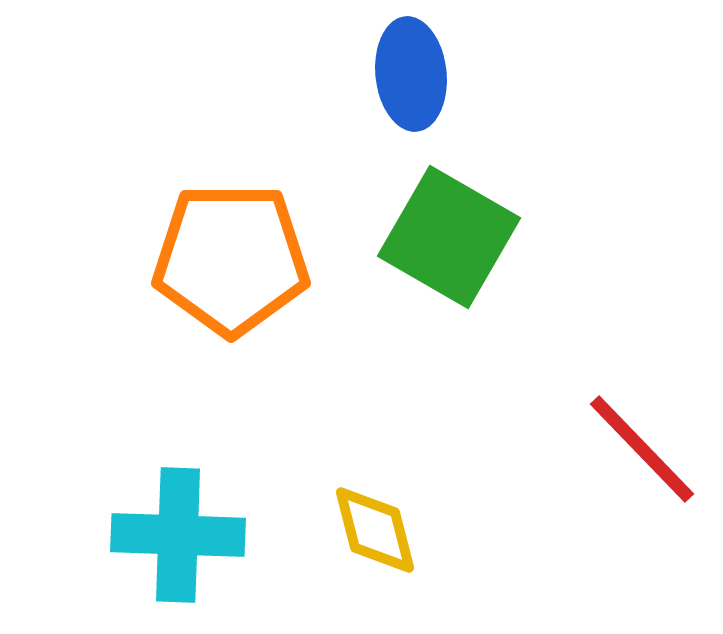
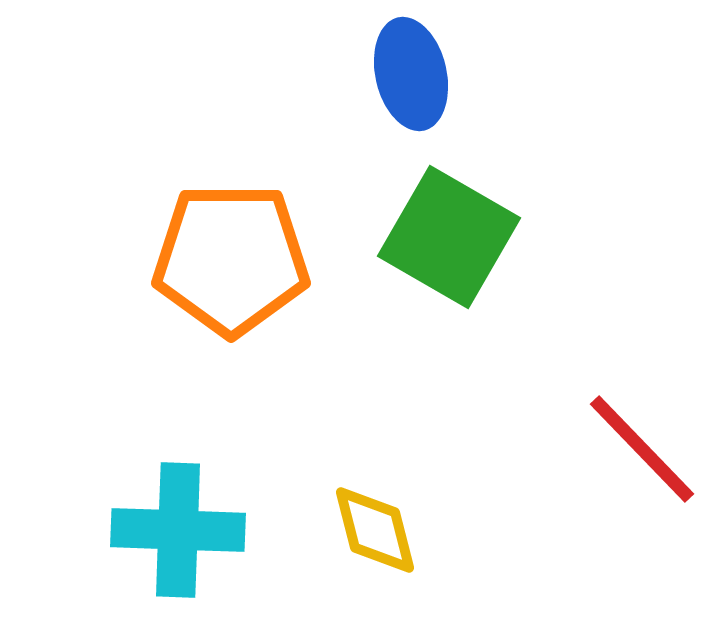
blue ellipse: rotated 7 degrees counterclockwise
cyan cross: moved 5 px up
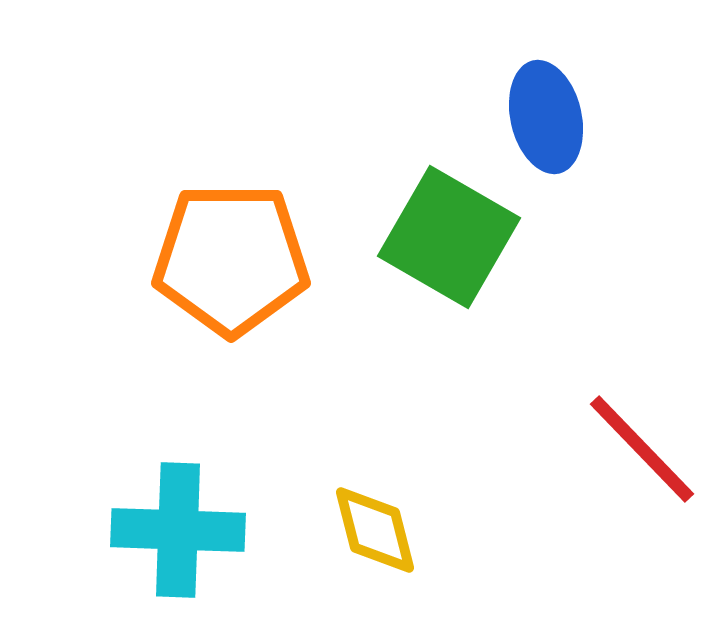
blue ellipse: moved 135 px right, 43 px down
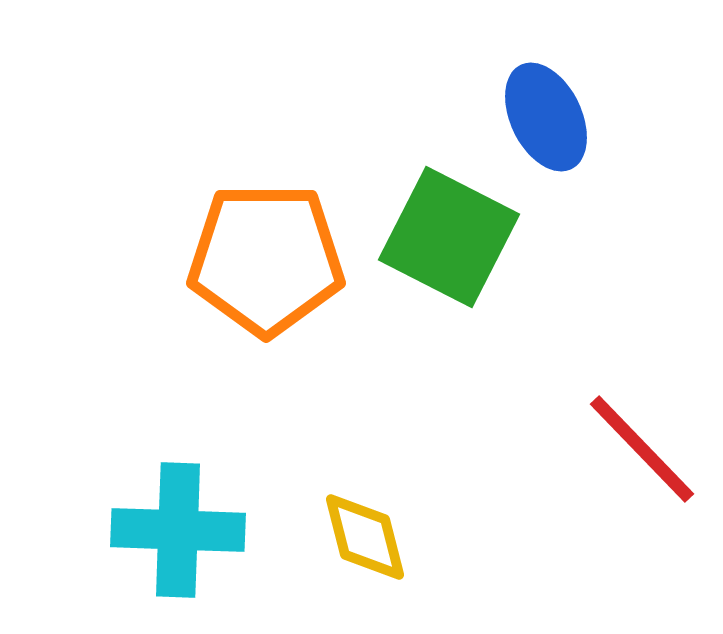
blue ellipse: rotated 13 degrees counterclockwise
green square: rotated 3 degrees counterclockwise
orange pentagon: moved 35 px right
yellow diamond: moved 10 px left, 7 px down
